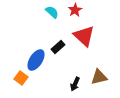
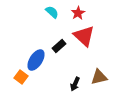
red star: moved 3 px right, 3 px down
black rectangle: moved 1 px right, 1 px up
orange square: moved 1 px up
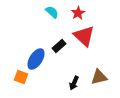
blue ellipse: moved 1 px up
orange square: rotated 16 degrees counterclockwise
black arrow: moved 1 px left, 1 px up
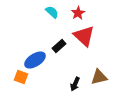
blue ellipse: moved 1 px left, 1 px down; rotated 25 degrees clockwise
black arrow: moved 1 px right, 1 px down
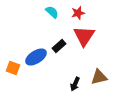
red star: rotated 16 degrees clockwise
red triangle: rotated 20 degrees clockwise
blue ellipse: moved 1 px right, 3 px up
orange square: moved 8 px left, 9 px up
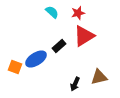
red triangle: rotated 25 degrees clockwise
blue ellipse: moved 2 px down
orange square: moved 2 px right, 1 px up
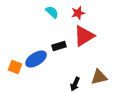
black rectangle: rotated 24 degrees clockwise
